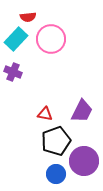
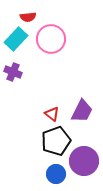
red triangle: moved 7 px right; rotated 28 degrees clockwise
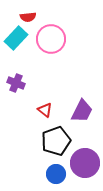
cyan rectangle: moved 1 px up
purple cross: moved 3 px right, 11 px down
red triangle: moved 7 px left, 4 px up
purple circle: moved 1 px right, 2 px down
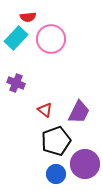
purple trapezoid: moved 3 px left, 1 px down
purple circle: moved 1 px down
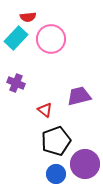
purple trapezoid: moved 16 px up; rotated 130 degrees counterclockwise
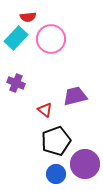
purple trapezoid: moved 4 px left
